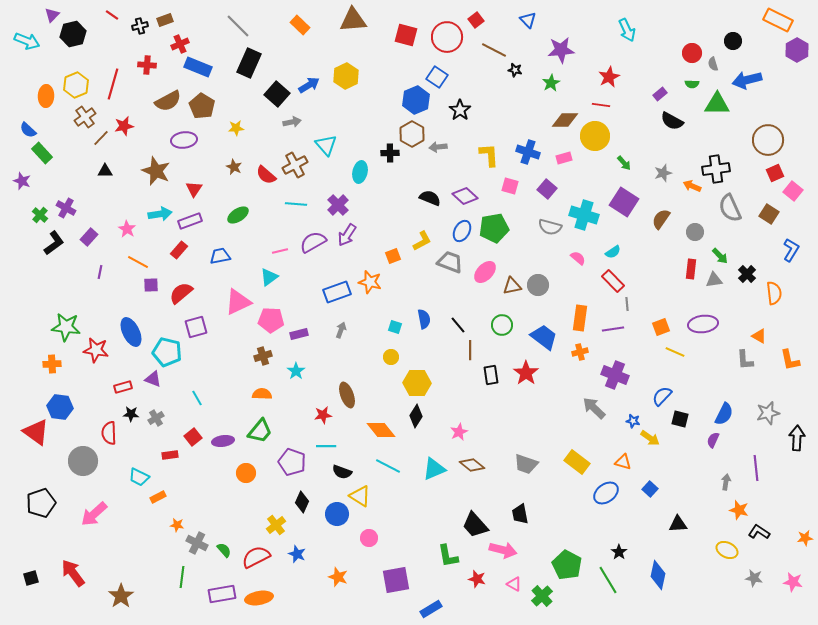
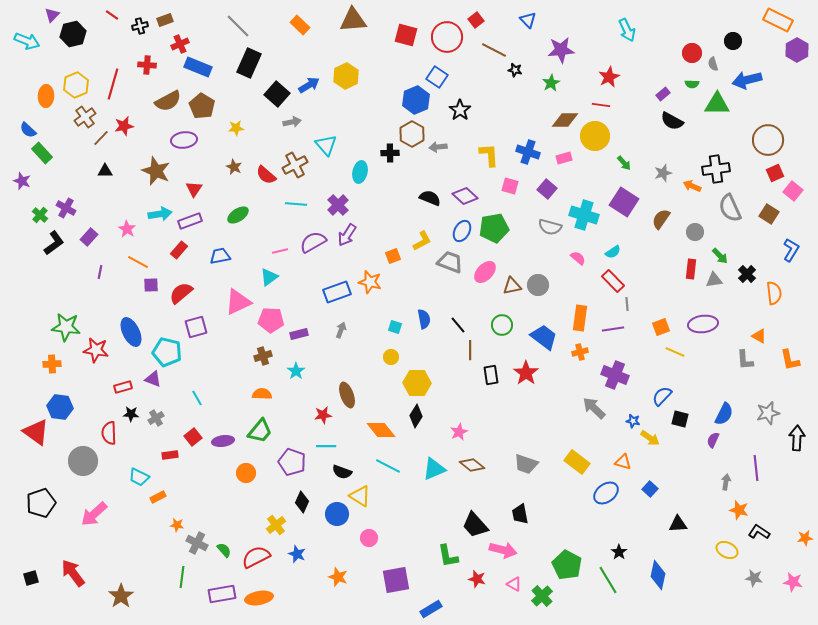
purple rectangle at (660, 94): moved 3 px right
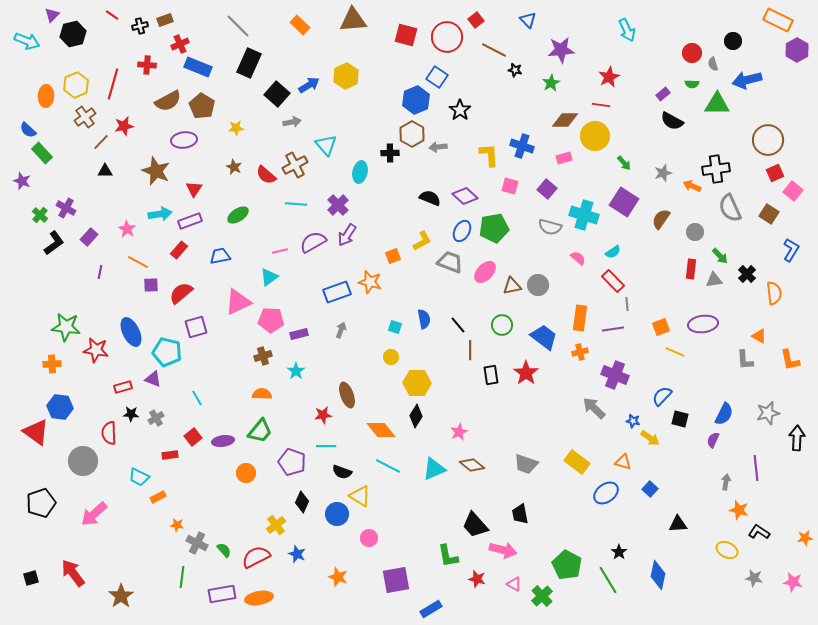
brown line at (101, 138): moved 4 px down
blue cross at (528, 152): moved 6 px left, 6 px up
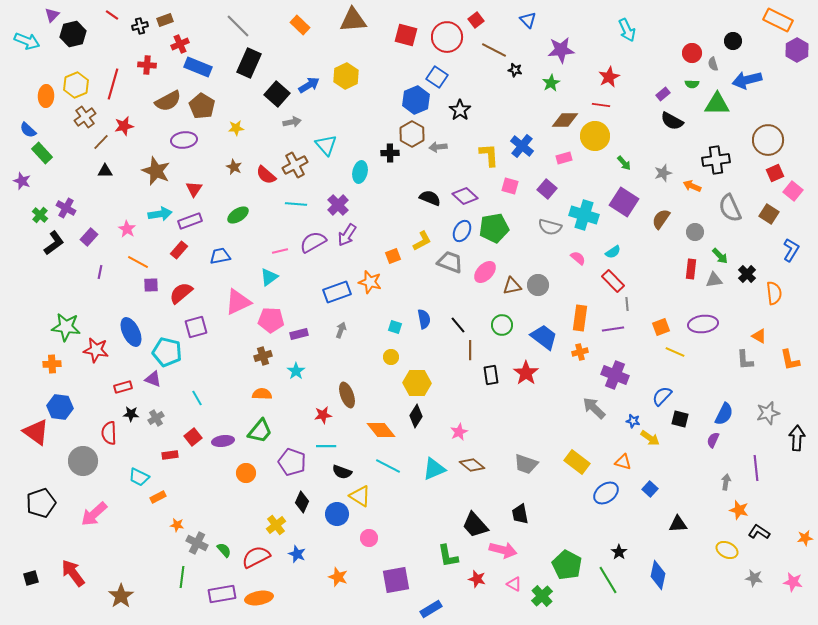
blue cross at (522, 146): rotated 20 degrees clockwise
black cross at (716, 169): moved 9 px up
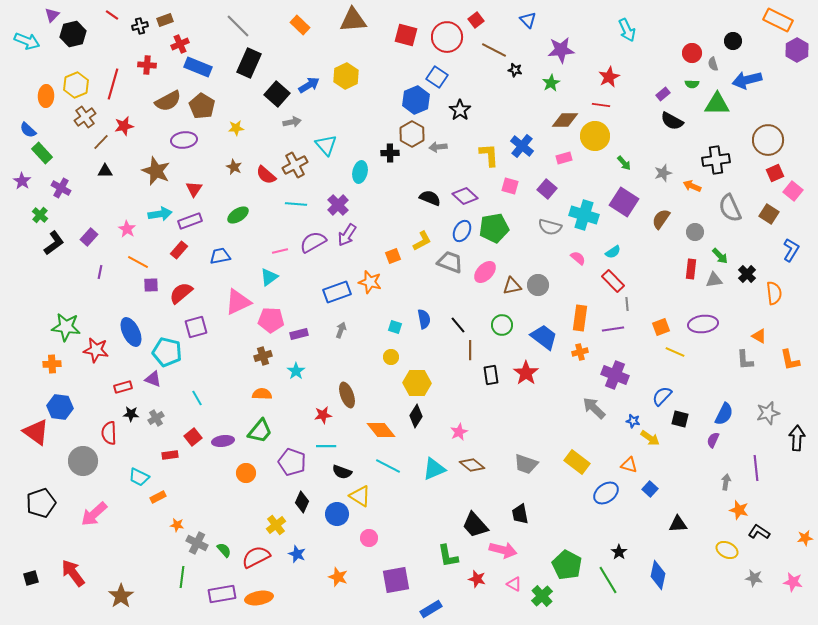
purple star at (22, 181): rotated 12 degrees clockwise
purple cross at (66, 208): moved 5 px left, 20 px up
orange triangle at (623, 462): moved 6 px right, 3 px down
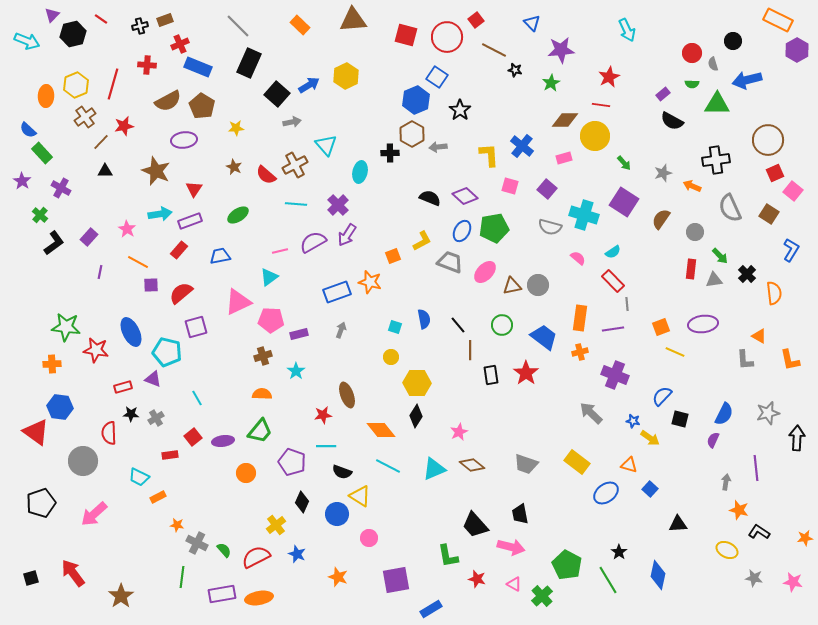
red line at (112, 15): moved 11 px left, 4 px down
blue triangle at (528, 20): moved 4 px right, 3 px down
gray arrow at (594, 408): moved 3 px left, 5 px down
pink arrow at (503, 550): moved 8 px right, 3 px up
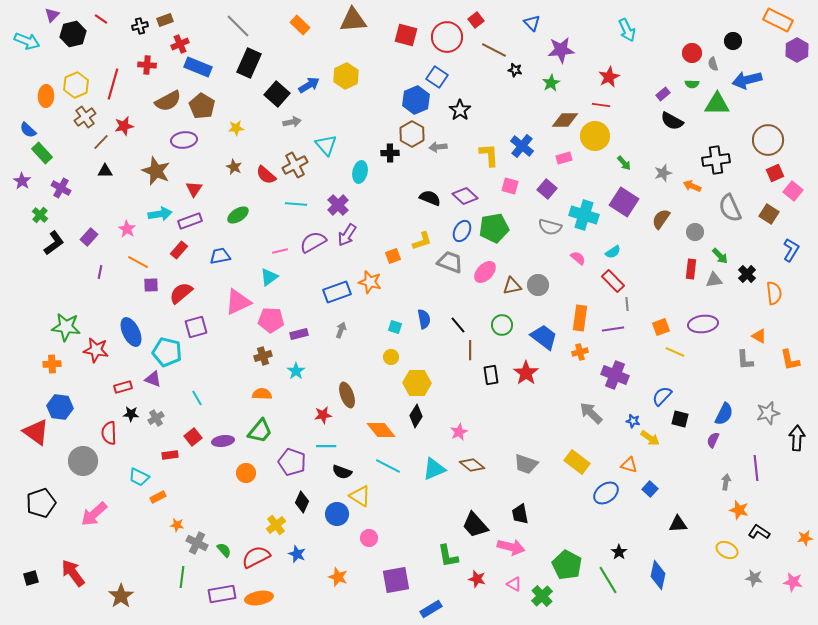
yellow L-shape at (422, 241): rotated 10 degrees clockwise
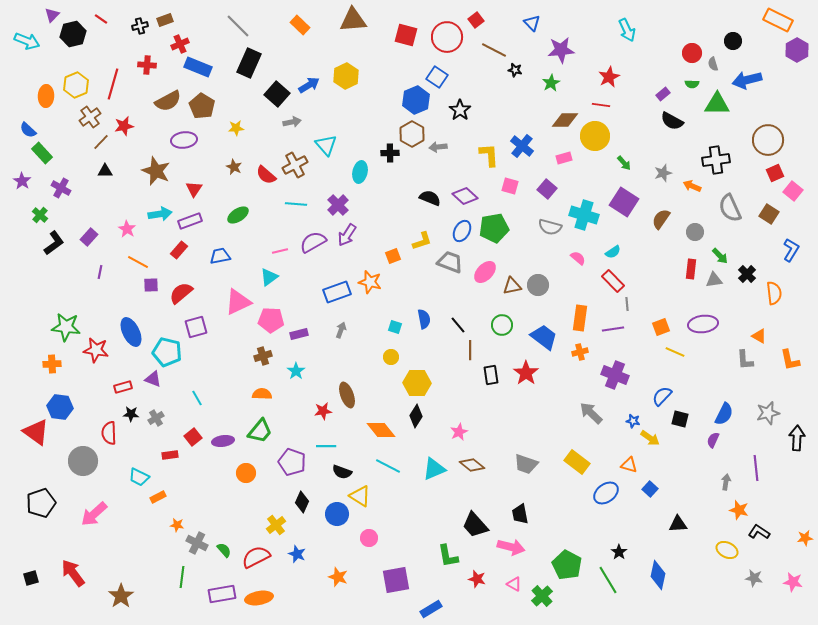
brown cross at (85, 117): moved 5 px right
red star at (323, 415): moved 4 px up
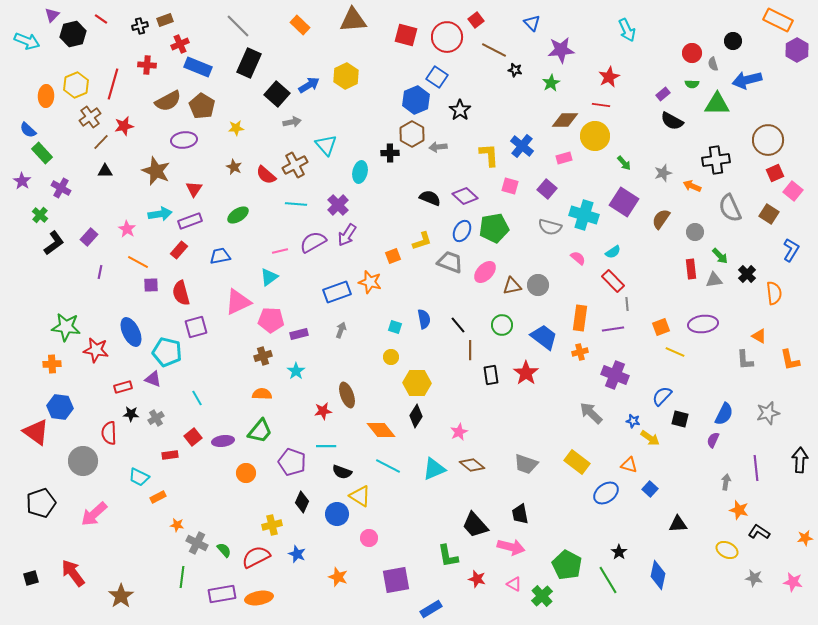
red rectangle at (691, 269): rotated 12 degrees counterclockwise
red semicircle at (181, 293): rotated 65 degrees counterclockwise
black arrow at (797, 438): moved 3 px right, 22 px down
yellow cross at (276, 525): moved 4 px left; rotated 24 degrees clockwise
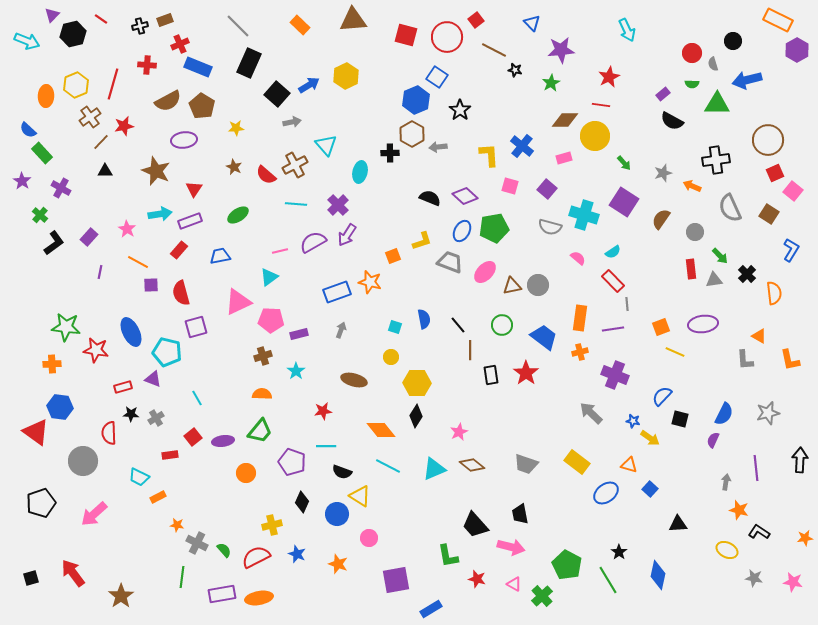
brown ellipse at (347, 395): moved 7 px right, 15 px up; rotated 55 degrees counterclockwise
orange star at (338, 577): moved 13 px up
